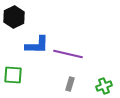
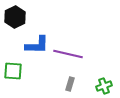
black hexagon: moved 1 px right
green square: moved 4 px up
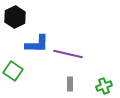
blue L-shape: moved 1 px up
green square: rotated 30 degrees clockwise
gray rectangle: rotated 16 degrees counterclockwise
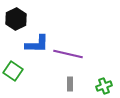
black hexagon: moved 1 px right, 2 px down
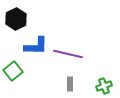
blue L-shape: moved 1 px left, 2 px down
green square: rotated 18 degrees clockwise
